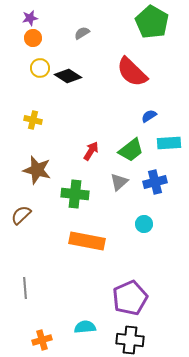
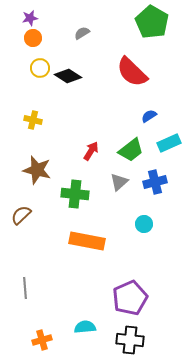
cyan rectangle: rotated 20 degrees counterclockwise
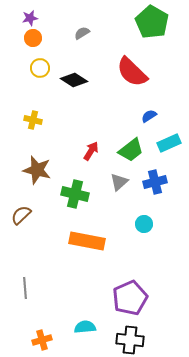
black diamond: moved 6 px right, 4 px down
green cross: rotated 8 degrees clockwise
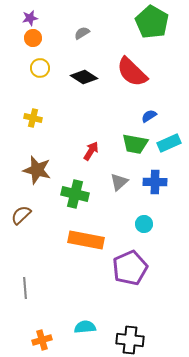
black diamond: moved 10 px right, 3 px up
yellow cross: moved 2 px up
green trapezoid: moved 4 px right, 6 px up; rotated 48 degrees clockwise
blue cross: rotated 15 degrees clockwise
orange rectangle: moved 1 px left, 1 px up
purple pentagon: moved 30 px up
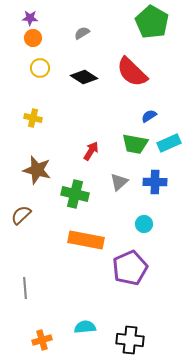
purple star: rotated 14 degrees clockwise
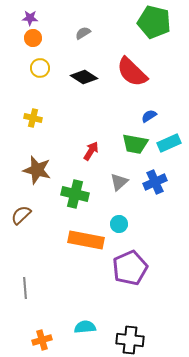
green pentagon: moved 2 px right; rotated 16 degrees counterclockwise
gray semicircle: moved 1 px right
blue cross: rotated 25 degrees counterclockwise
cyan circle: moved 25 px left
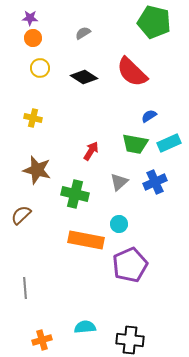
purple pentagon: moved 3 px up
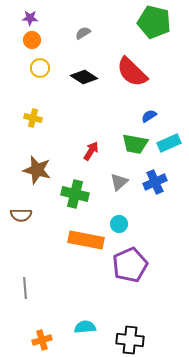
orange circle: moved 1 px left, 2 px down
brown semicircle: rotated 135 degrees counterclockwise
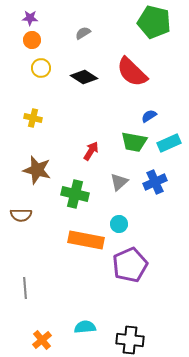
yellow circle: moved 1 px right
green trapezoid: moved 1 px left, 2 px up
orange cross: rotated 24 degrees counterclockwise
